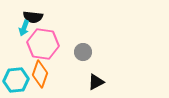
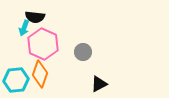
black semicircle: moved 2 px right
pink hexagon: rotated 16 degrees clockwise
black triangle: moved 3 px right, 2 px down
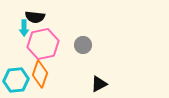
cyan arrow: rotated 21 degrees counterclockwise
pink hexagon: rotated 24 degrees clockwise
gray circle: moved 7 px up
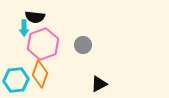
pink hexagon: rotated 8 degrees counterclockwise
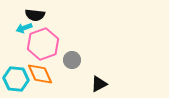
black semicircle: moved 2 px up
cyan arrow: rotated 70 degrees clockwise
gray circle: moved 11 px left, 15 px down
orange diamond: rotated 44 degrees counterclockwise
cyan hexagon: moved 1 px up; rotated 10 degrees clockwise
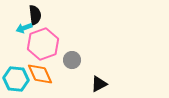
black semicircle: rotated 102 degrees counterclockwise
